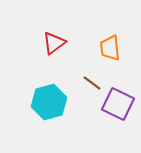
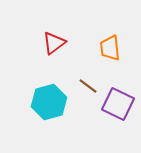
brown line: moved 4 px left, 3 px down
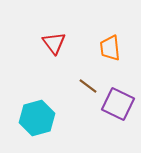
red triangle: rotated 30 degrees counterclockwise
cyan hexagon: moved 12 px left, 16 px down
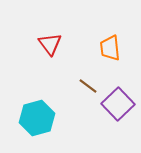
red triangle: moved 4 px left, 1 px down
purple square: rotated 20 degrees clockwise
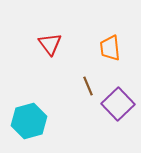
brown line: rotated 30 degrees clockwise
cyan hexagon: moved 8 px left, 3 px down
